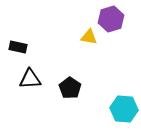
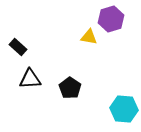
black rectangle: rotated 30 degrees clockwise
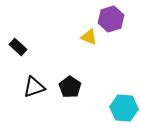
yellow triangle: rotated 12 degrees clockwise
black triangle: moved 4 px right, 8 px down; rotated 15 degrees counterclockwise
black pentagon: moved 1 px up
cyan hexagon: moved 1 px up
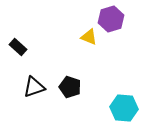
black pentagon: rotated 15 degrees counterclockwise
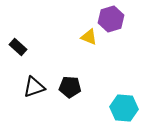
black pentagon: rotated 15 degrees counterclockwise
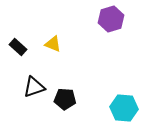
yellow triangle: moved 36 px left, 7 px down
black pentagon: moved 5 px left, 12 px down
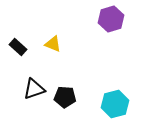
black triangle: moved 2 px down
black pentagon: moved 2 px up
cyan hexagon: moved 9 px left, 4 px up; rotated 20 degrees counterclockwise
